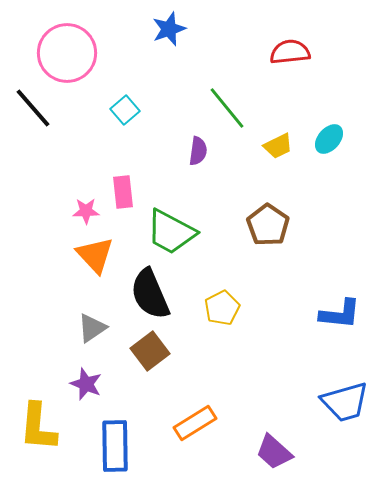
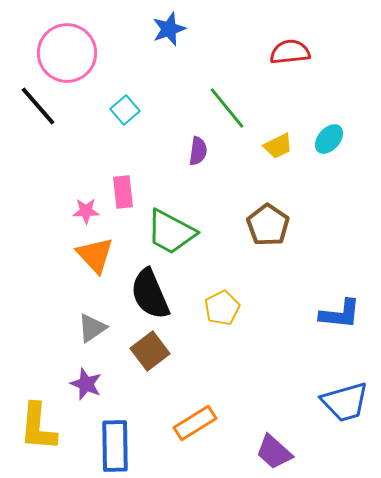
black line: moved 5 px right, 2 px up
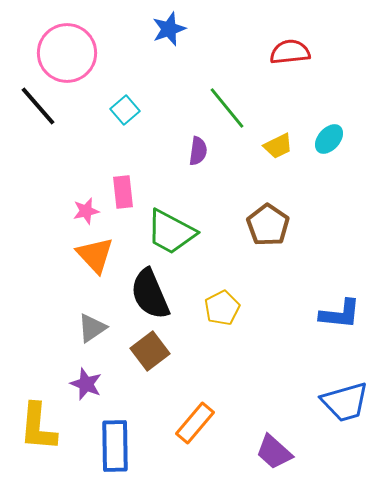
pink star: rotated 12 degrees counterclockwise
orange rectangle: rotated 18 degrees counterclockwise
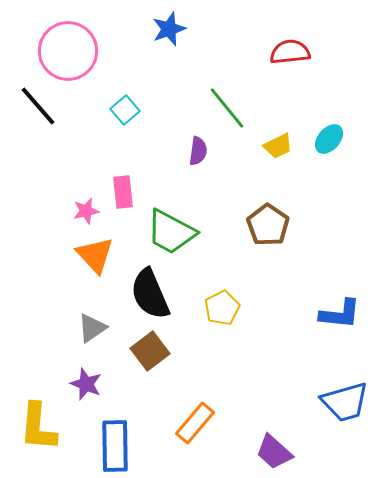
pink circle: moved 1 px right, 2 px up
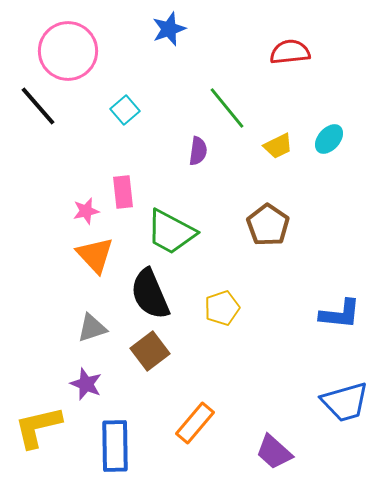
yellow pentagon: rotated 8 degrees clockwise
gray triangle: rotated 16 degrees clockwise
yellow L-shape: rotated 72 degrees clockwise
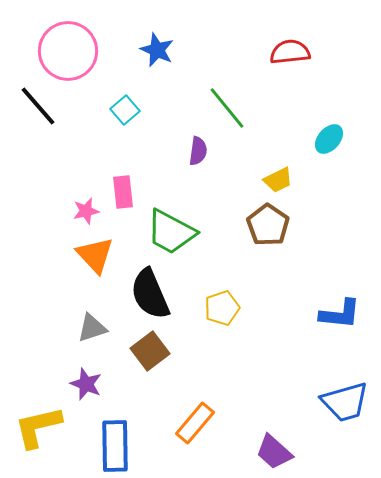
blue star: moved 12 px left, 21 px down; rotated 28 degrees counterclockwise
yellow trapezoid: moved 34 px down
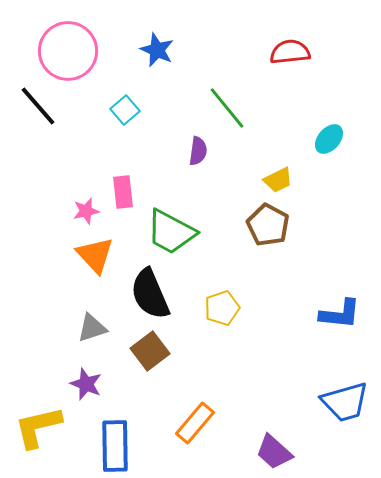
brown pentagon: rotated 6 degrees counterclockwise
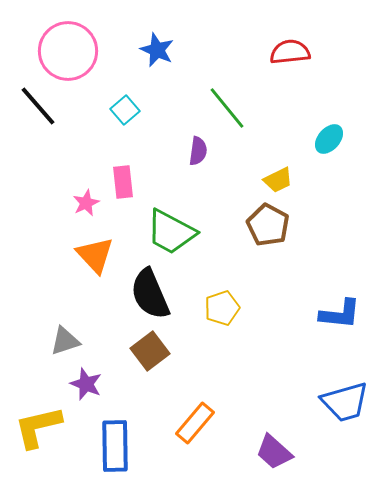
pink rectangle: moved 10 px up
pink star: moved 8 px up; rotated 12 degrees counterclockwise
gray triangle: moved 27 px left, 13 px down
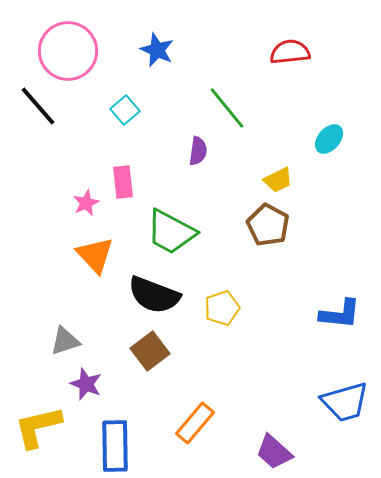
black semicircle: moved 4 px right, 1 px down; rotated 46 degrees counterclockwise
